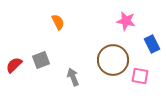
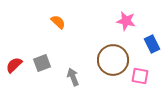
orange semicircle: rotated 21 degrees counterclockwise
gray square: moved 1 px right, 3 px down
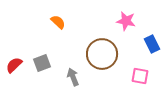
brown circle: moved 11 px left, 6 px up
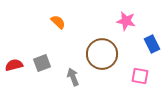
red semicircle: rotated 30 degrees clockwise
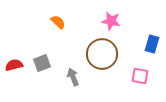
pink star: moved 15 px left
blue rectangle: rotated 42 degrees clockwise
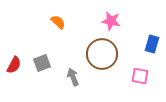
red semicircle: rotated 132 degrees clockwise
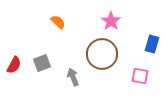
pink star: rotated 24 degrees clockwise
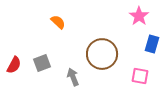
pink star: moved 28 px right, 5 px up
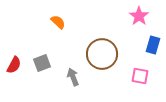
blue rectangle: moved 1 px right, 1 px down
